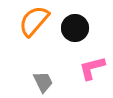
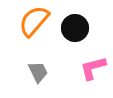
pink L-shape: moved 1 px right
gray trapezoid: moved 5 px left, 10 px up
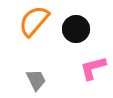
black circle: moved 1 px right, 1 px down
gray trapezoid: moved 2 px left, 8 px down
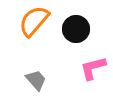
gray trapezoid: rotated 15 degrees counterclockwise
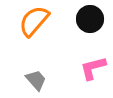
black circle: moved 14 px right, 10 px up
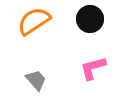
orange semicircle: rotated 16 degrees clockwise
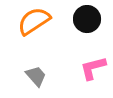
black circle: moved 3 px left
gray trapezoid: moved 4 px up
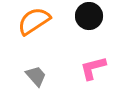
black circle: moved 2 px right, 3 px up
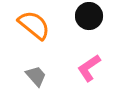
orange semicircle: moved 4 px down; rotated 72 degrees clockwise
pink L-shape: moved 4 px left; rotated 20 degrees counterclockwise
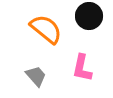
orange semicircle: moved 12 px right, 4 px down
pink L-shape: moved 7 px left; rotated 44 degrees counterclockwise
